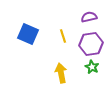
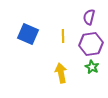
purple semicircle: rotated 63 degrees counterclockwise
yellow line: rotated 16 degrees clockwise
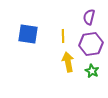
blue square: rotated 15 degrees counterclockwise
green star: moved 4 px down
yellow arrow: moved 7 px right, 11 px up
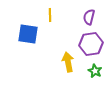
yellow line: moved 13 px left, 21 px up
green star: moved 3 px right
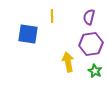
yellow line: moved 2 px right, 1 px down
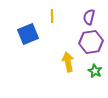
blue square: rotated 30 degrees counterclockwise
purple hexagon: moved 2 px up
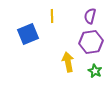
purple semicircle: moved 1 px right, 1 px up
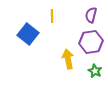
purple semicircle: moved 1 px right, 1 px up
blue square: rotated 30 degrees counterclockwise
yellow arrow: moved 3 px up
